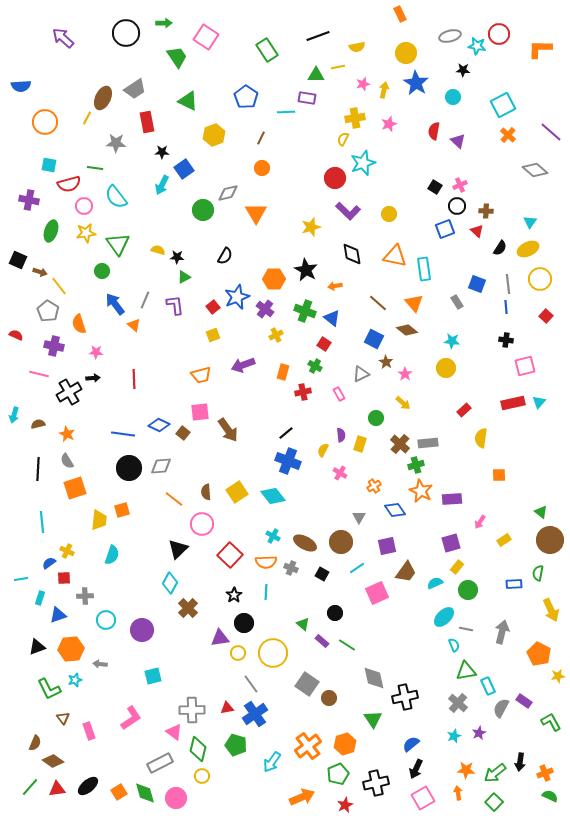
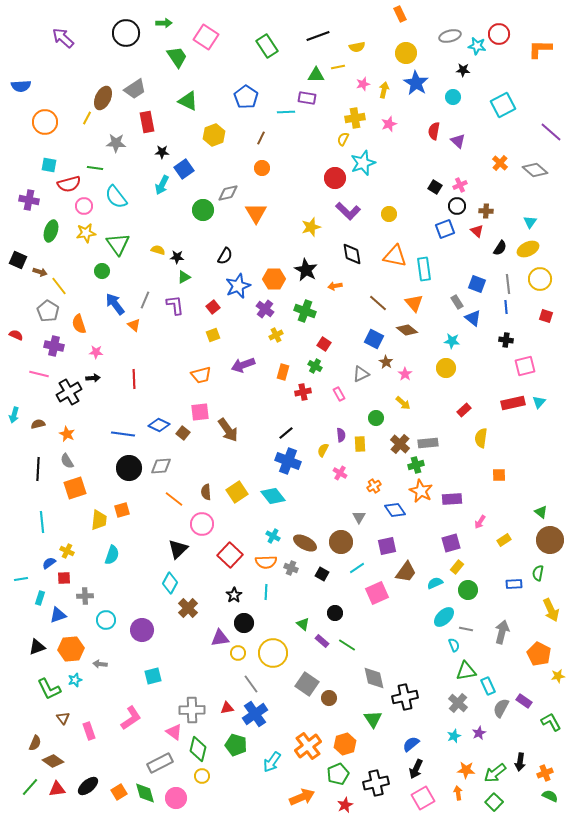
green rectangle at (267, 50): moved 4 px up
orange cross at (508, 135): moved 8 px left, 28 px down
blue star at (237, 297): moved 1 px right, 11 px up
red square at (546, 316): rotated 24 degrees counterclockwise
blue triangle at (332, 318): moved 141 px right
yellow rectangle at (360, 444): rotated 21 degrees counterclockwise
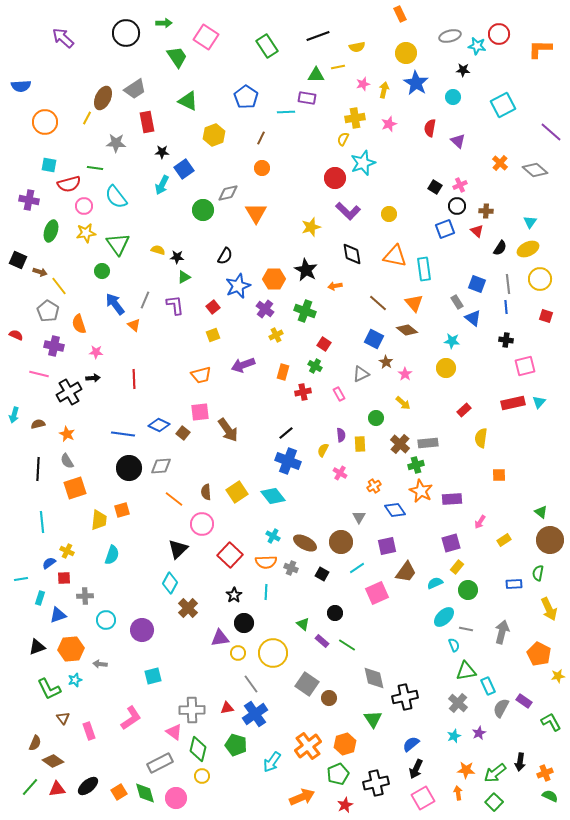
red semicircle at (434, 131): moved 4 px left, 3 px up
yellow arrow at (551, 610): moved 2 px left, 1 px up
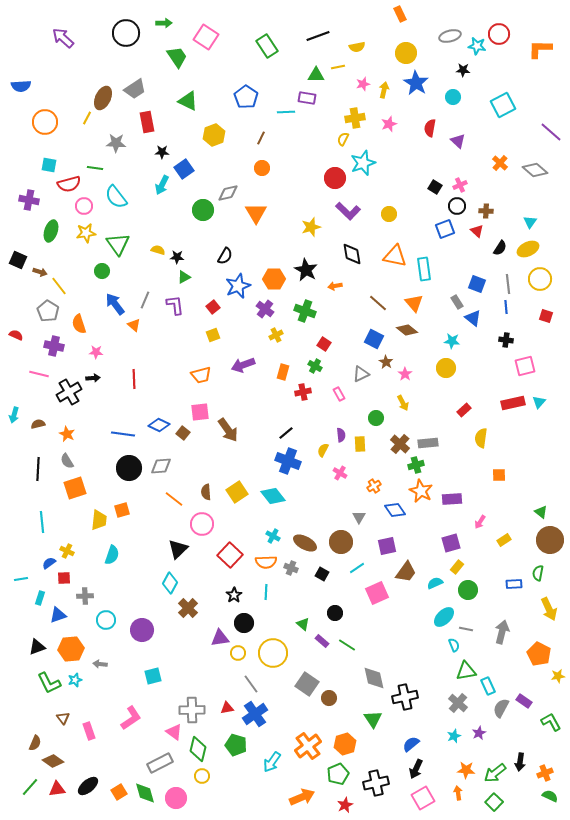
yellow arrow at (403, 403): rotated 21 degrees clockwise
green L-shape at (49, 689): moved 6 px up
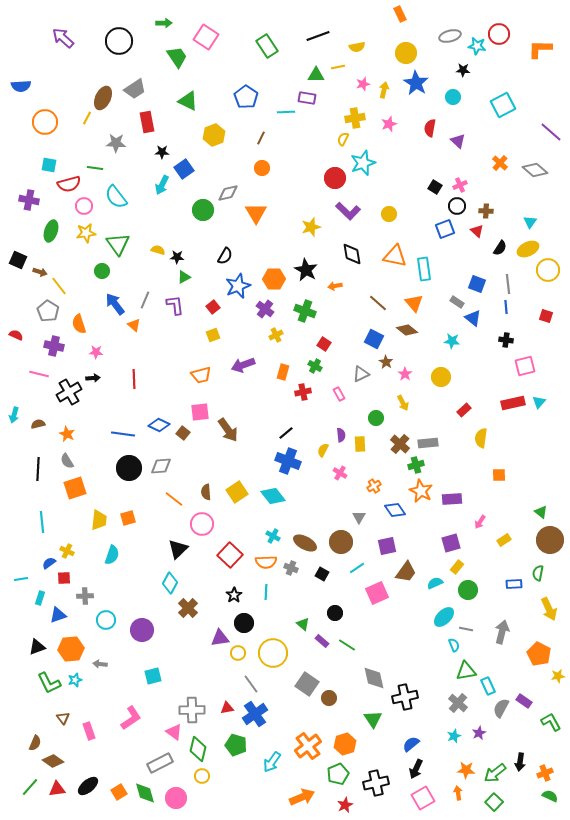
black circle at (126, 33): moved 7 px left, 8 px down
yellow circle at (540, 279): moved 8 px right, 9 px up
gray rectangle at (457, 302): rotated 24 degrees counterclockwise
yellow circle at (446, 368): moved 5 px left, 9 px down
orange square at (122, 510): moved 6 px right, 8 px down
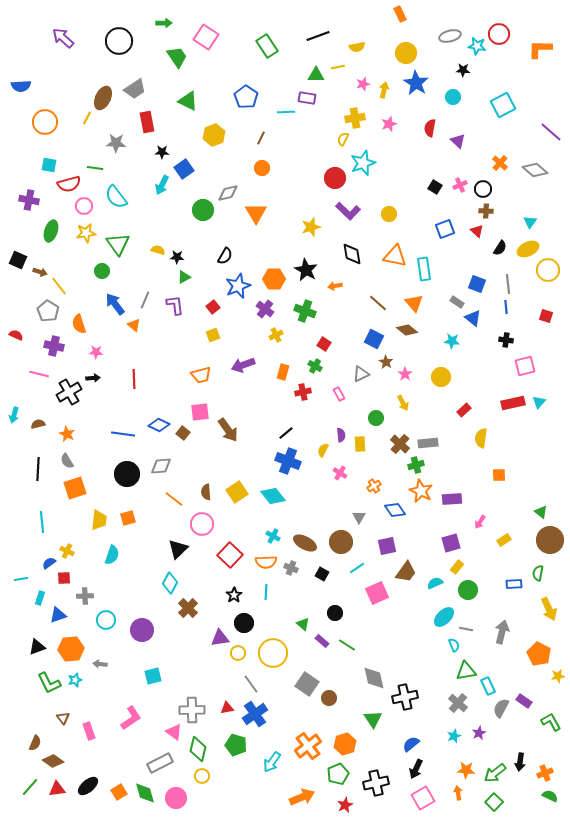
black circle at (457, 206): moved 26 px right, 17 px up
black circle at (129, 468): moved 2 px left, 6 px down
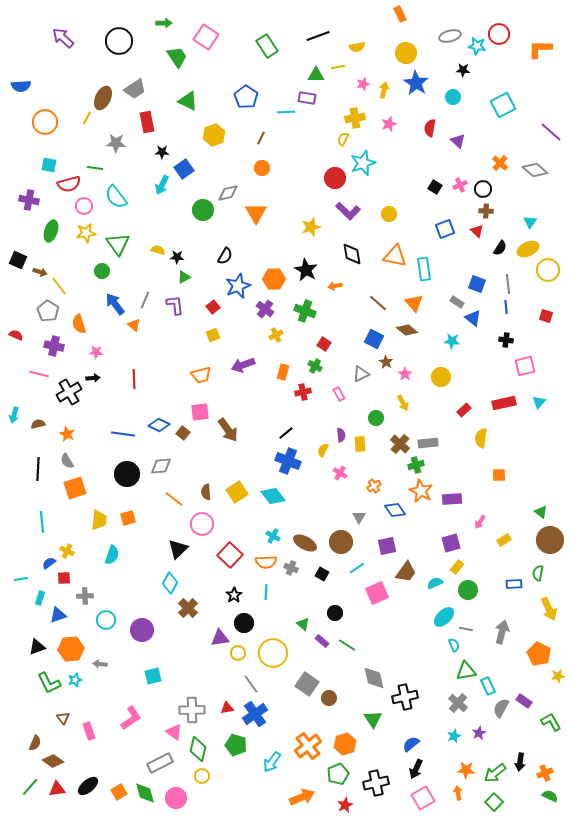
red rectangle at (513, 403): moved 9 px left
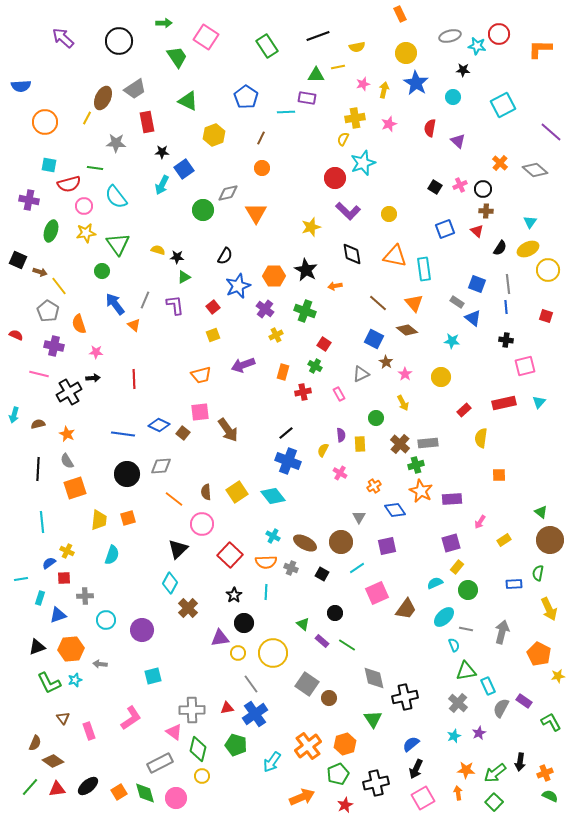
orange hexagon at (274, 279): moved 3 px up
brown trapezoid at (406, 572): moved 37 px down
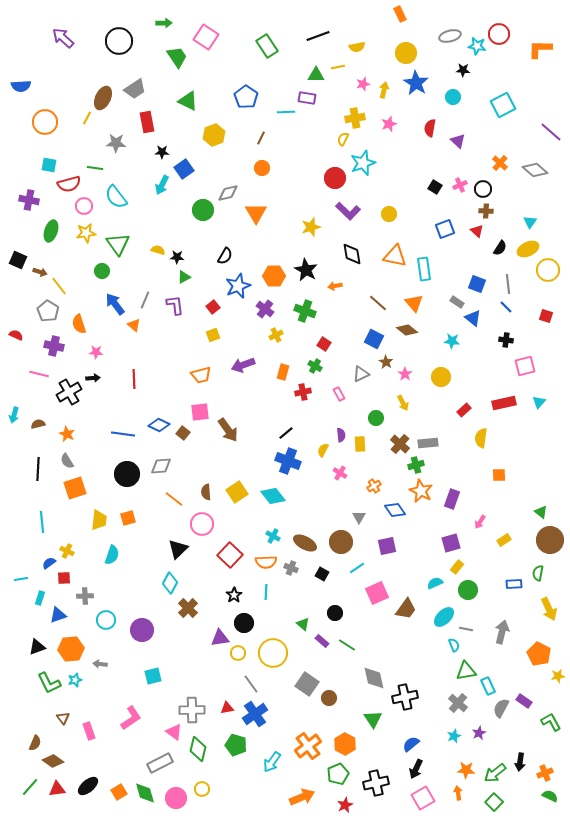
blue line at (506, 307): rotated 40 degrees counterclockwise
purple rectangle at (452, 499): rotated 66 degrees counterclockwise
orange hexagon at (345, 744): rotated 15 degrees counterclockwise
yellow circle at (202, 776): moved 13 px down
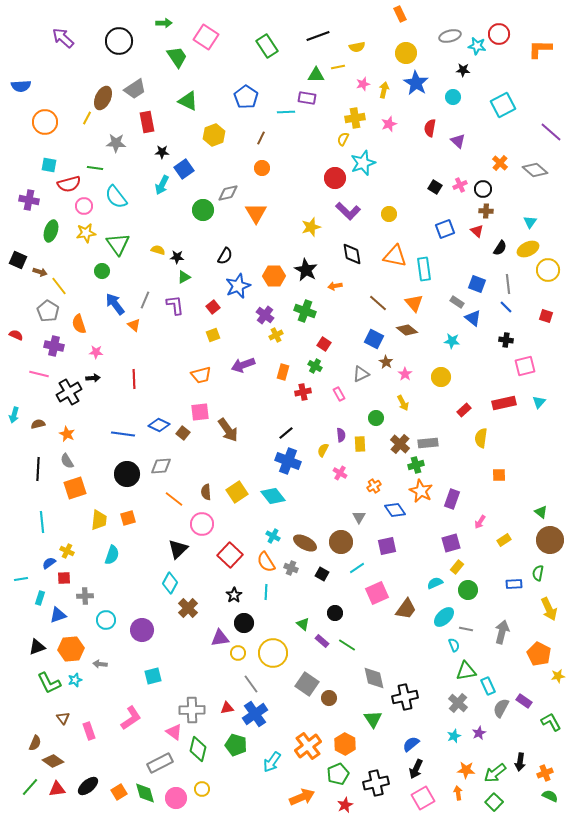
purple cross at (265, 309): moved 6 px down
orange semicircle at (266, 562): rotated 60 degrees clockwise
